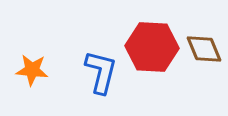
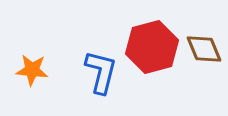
red hexagon: rotated 18 degrees counterclockwise
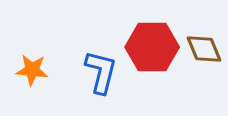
red hexagon: rotated 15 degrees clockwise
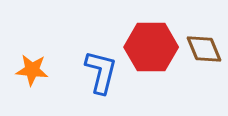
red hexagon: moved 1 px left
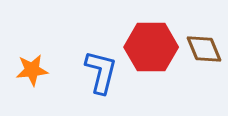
orange star: rotated 12 degrees counterclockwise
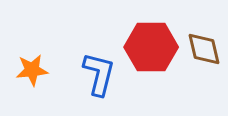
brown diamond: rotated 9 degrees clockwise
blue L-shape: moved 2 px left, 2 px down
